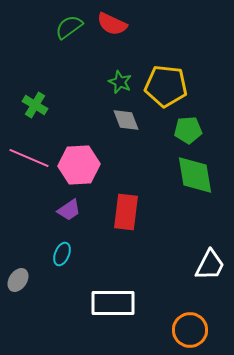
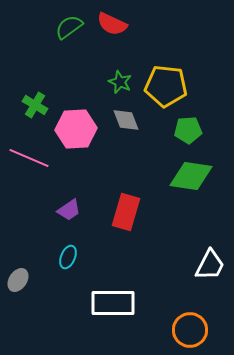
pink hexagon: moved 3 px left, 36 px up
green diamond: moved 4 px left, 1 px down; rotated 72 degrees counterclockwise
red rectangle: rotated 9 degrees clockwise
cyan ellipse: moved 6 px right, 3 px down
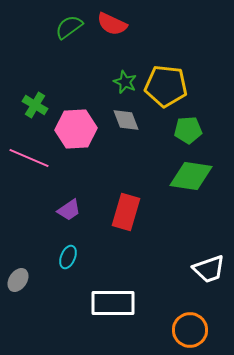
green star: moved 5 px right
white trapezoid: moved 1 px left, 4 px down; rotated 44 degrees clockwise
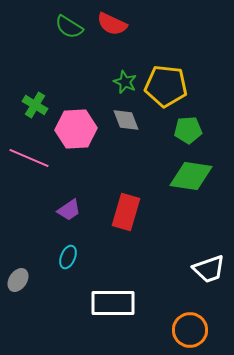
green semicircle: rotated 112 degrees counterclockwise
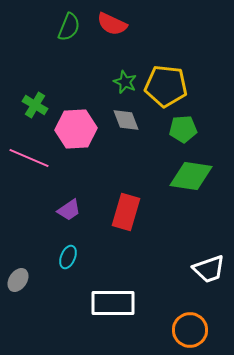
green semicircle: rotated 100 degrees counterclockwise
green pentagon: moved 5 px left, 1 px up
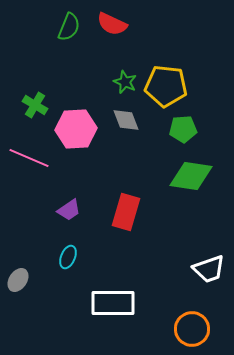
orange circle: moved 2 px right, 1 px up
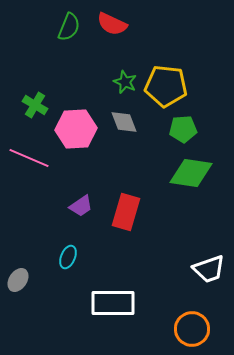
gray diamond: moved 2 px left, 2 px down
green diamond: moved 3 px up
purple trapezoid: moved 12 px right, 4 px up
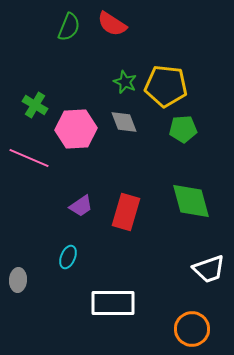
red semicircle: rotated 8 degrees clockwise
green diamond: moved 28 px down; rotated 66 degrees clockwise
gray ellipse: rotated 30 degrees counterclockwise
